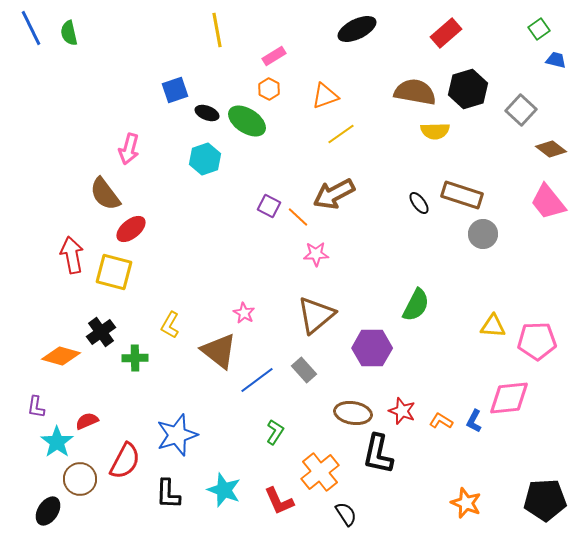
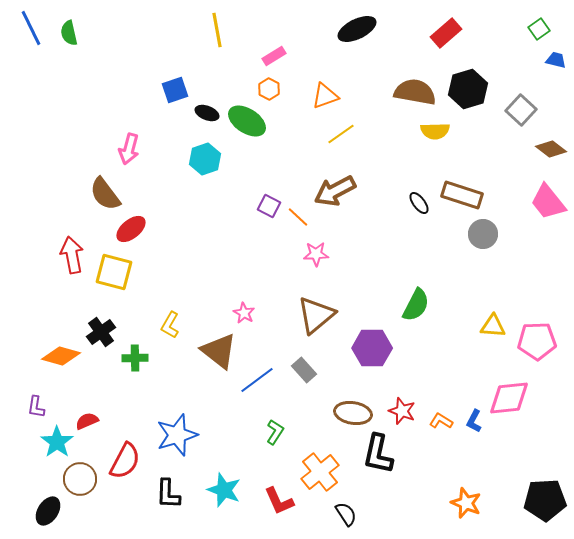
brown arrow at (334, 194): moved 1 px right, 3 px up
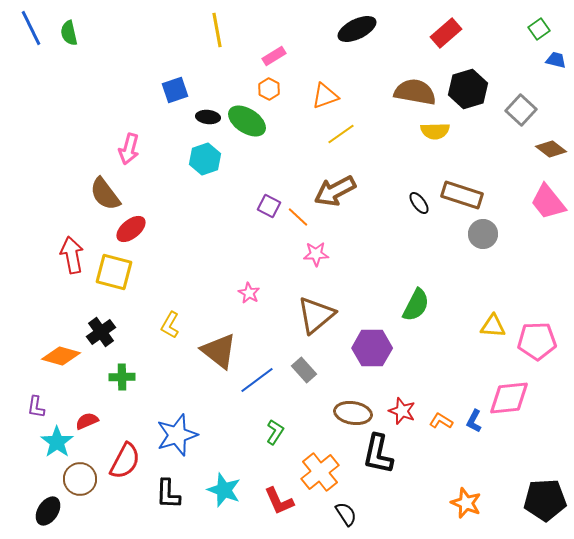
black ellipse at (207, 113): moved 1 px right, 4 px down; rotated 15 degrees counterclockwise
pink star at (244, 313): moved 5 px right, 20 px up
green cross at (135, 358): moved 13 px left, 19 px down
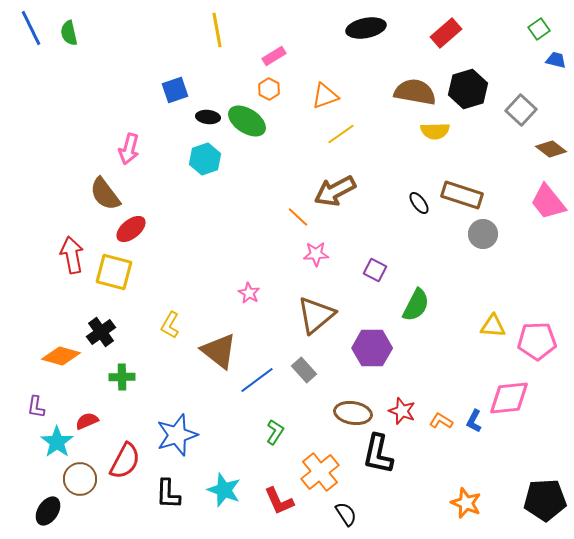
black ellipse at (357, 29): moved 9 px right, 1 px up; rotated 15 degrees clockwise
purple square at (269, 206): moved 106 px right, 64 px down
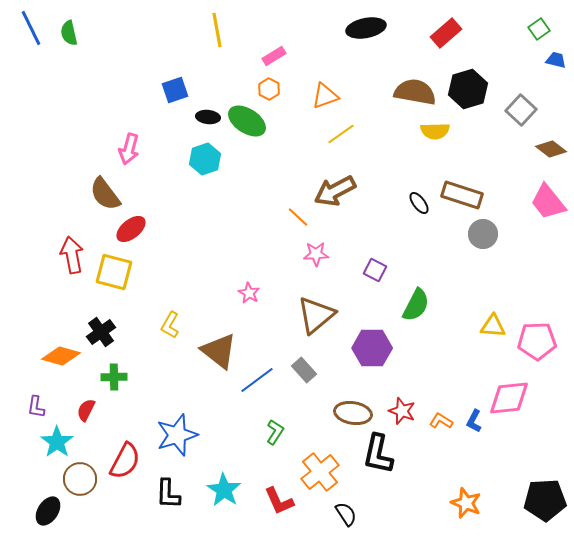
green cross at (122, 377): moved 8 px left
red semicircle at (87, 421): moved 1 px left, 11 px up; rotated 40 degrees counterclockwise
cyan star at (224, 490): rotated 12 degrees clockwise
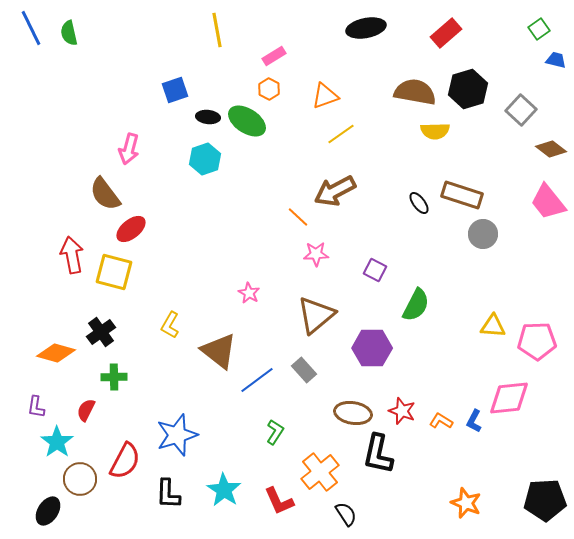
orange diamond at (61, 356): moved 5 px left, 3 px up
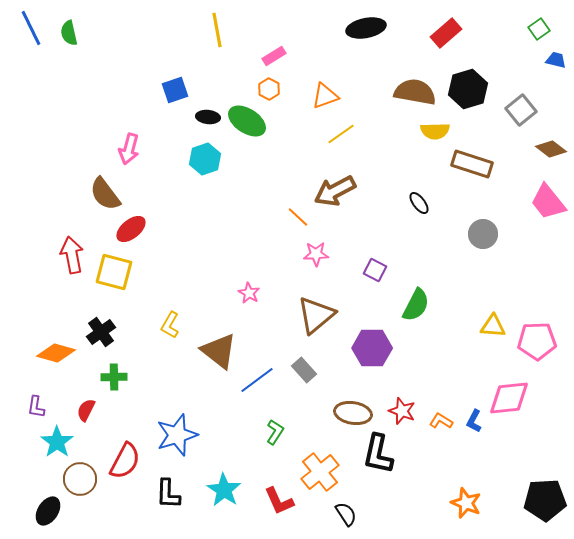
gray square at (521, 110): rotated 8 degrees clockwise
brown rectangle at (462, 195): moved 10 px right, 31 px up
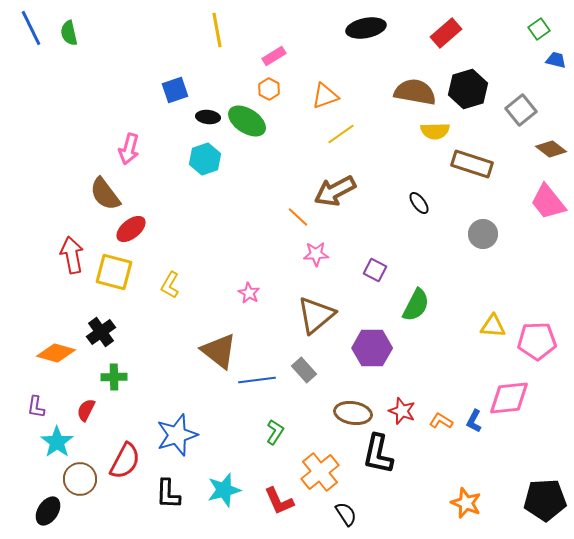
yellow L-shape at (170, 325): moved 40 px up
blue line at (257, 380): rotated 30 degrees clockwise
cyan star at (224, 490): rotated 24 degrees clockwise
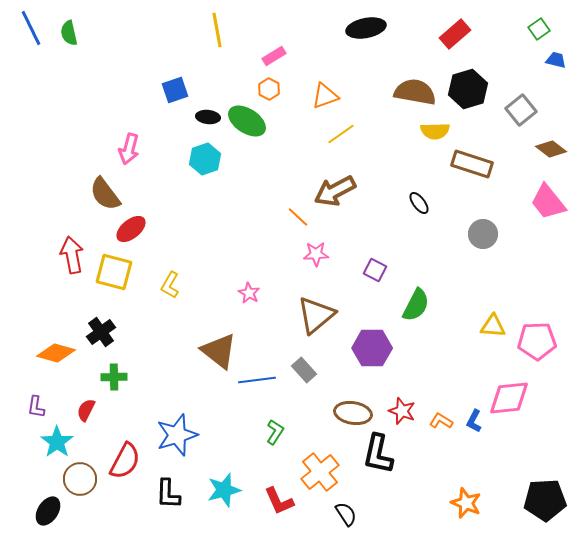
red rectangle at (446, 33): moved 9 px right, 1 px down
